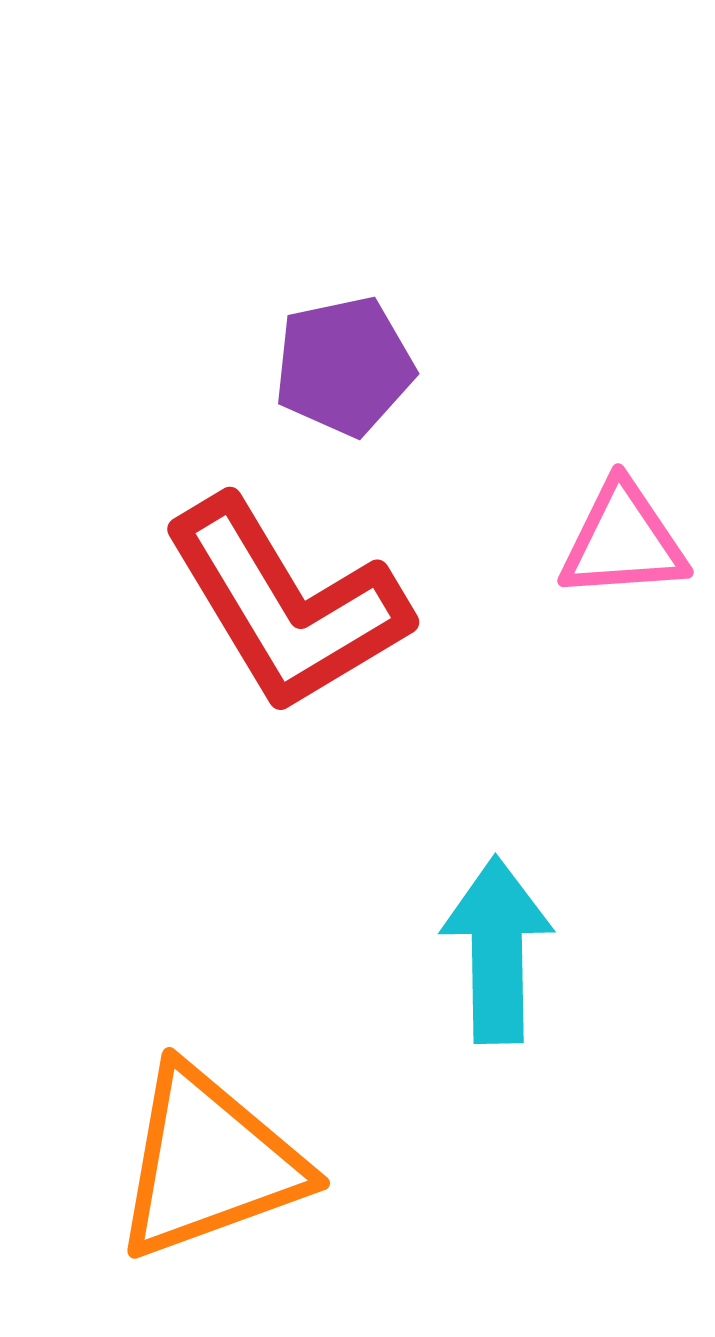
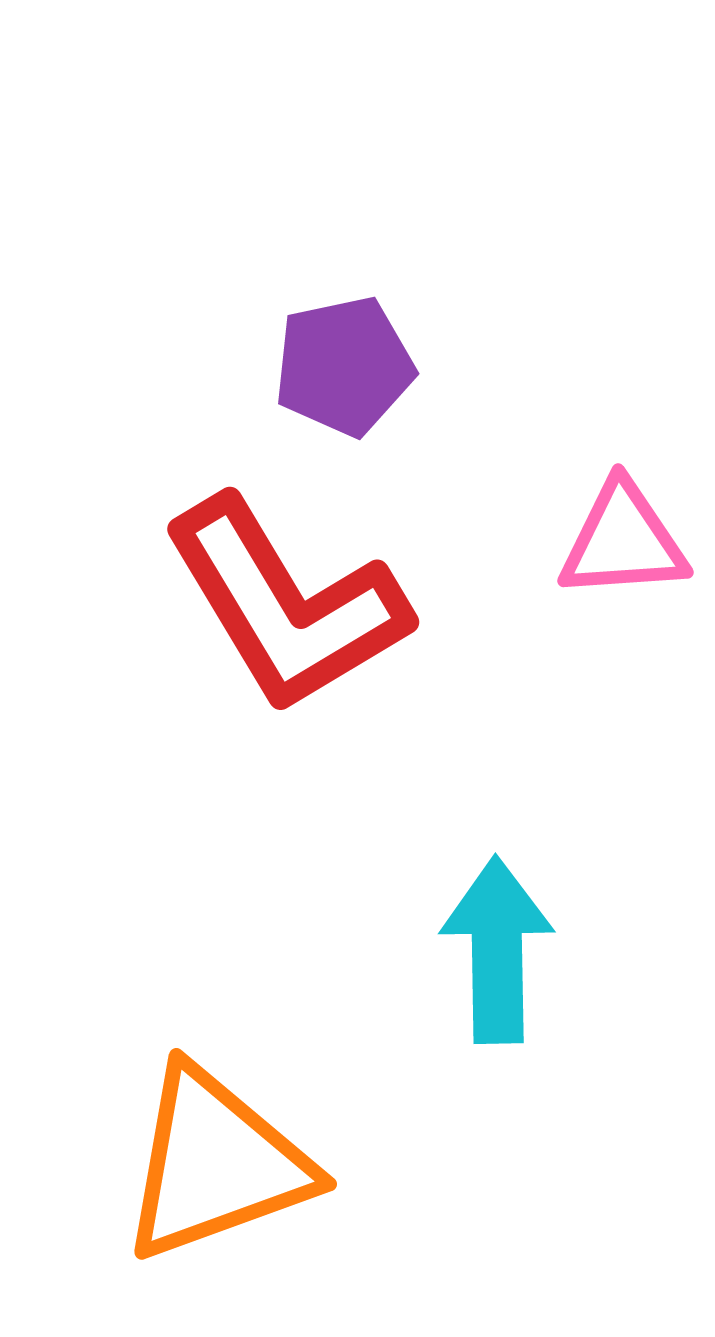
orange triangle: moved 7 px right, 1 px down
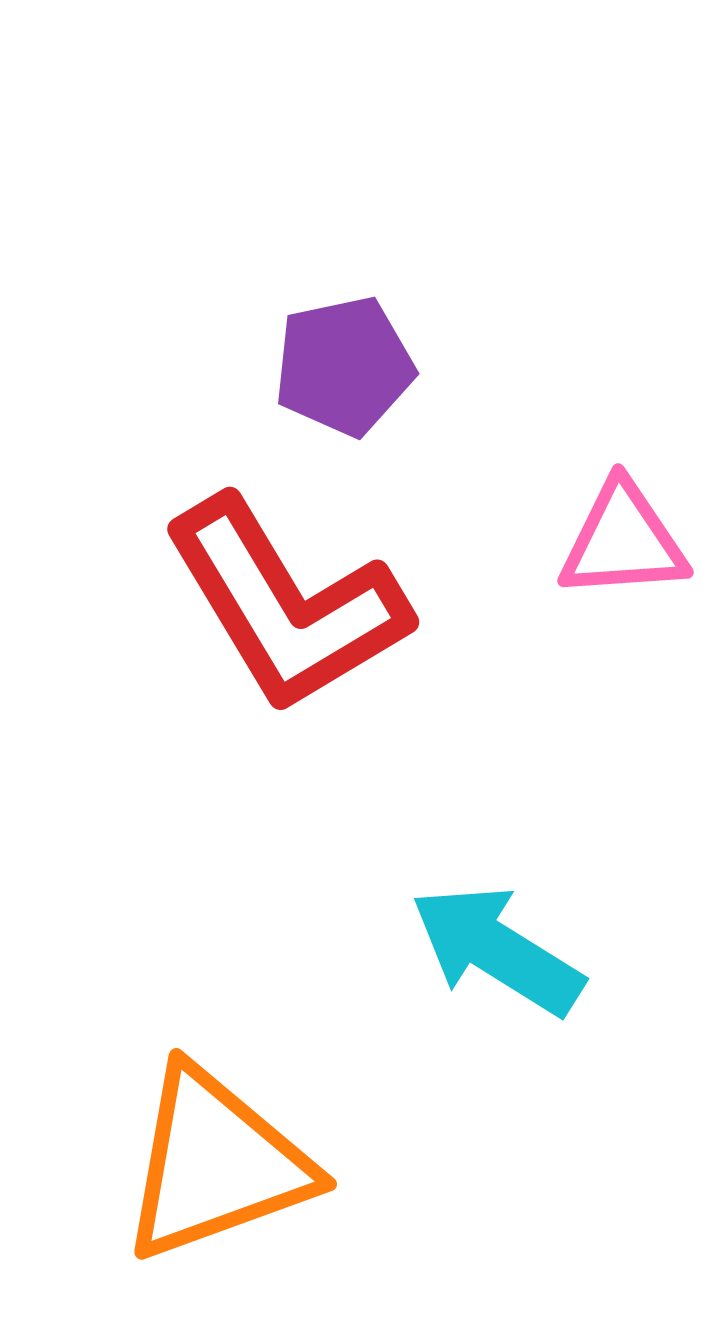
cyan arrow: rotated 57 degrees counterclockwise
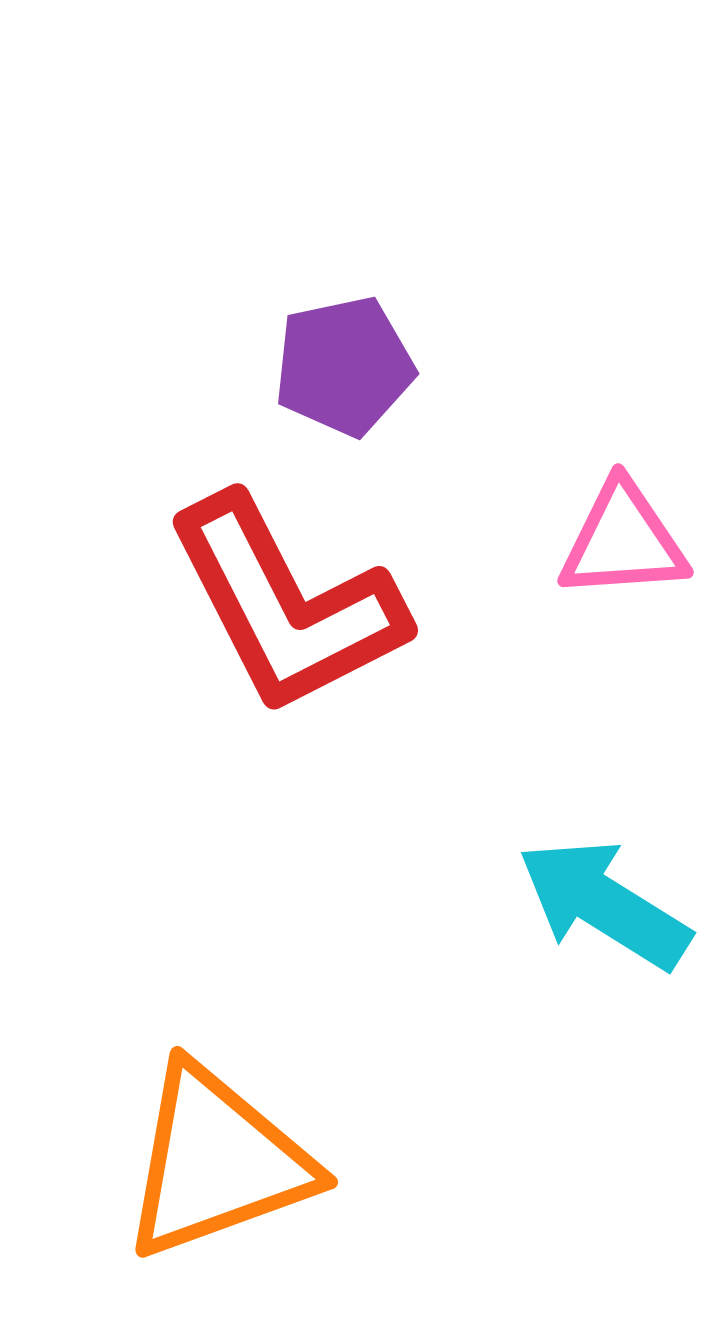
red L-shape: rotated 4 degrees clockwise
cyan arrow: moved 107 px right, 46 px up
orange triangle: moved 1 px right, 2 px up
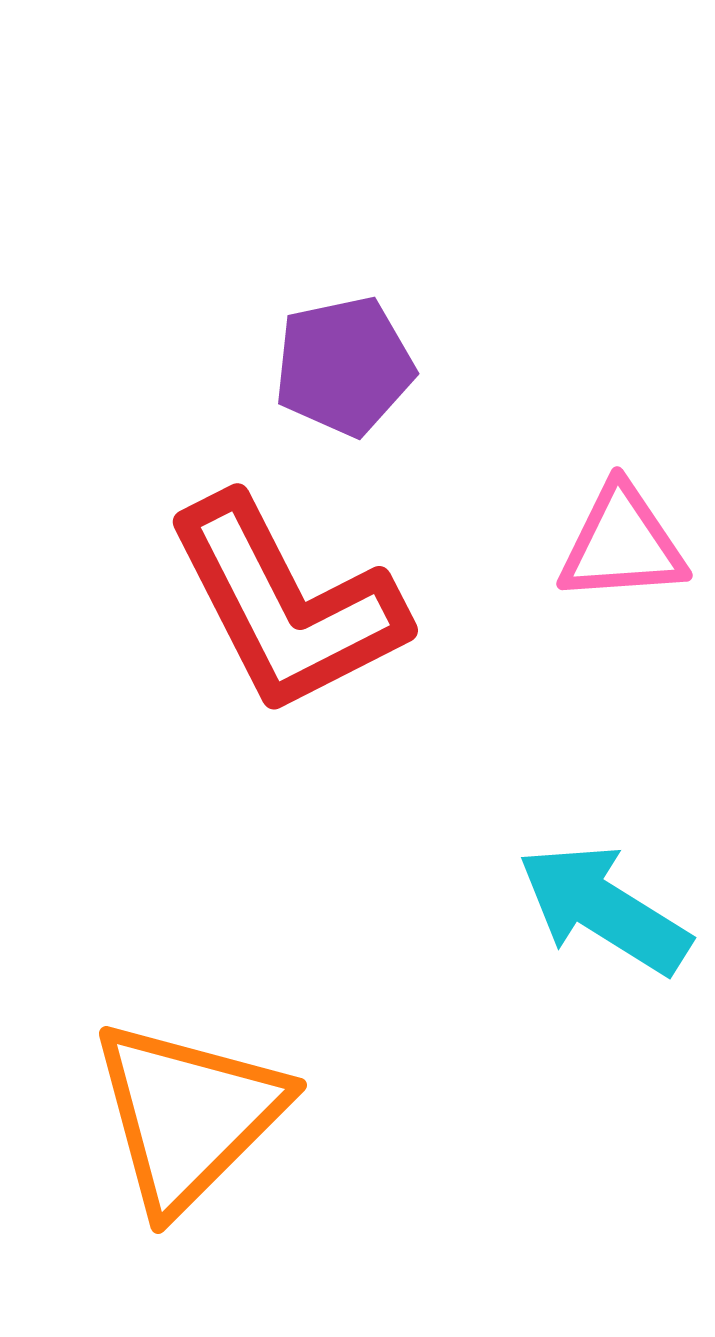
pink triangle: moved 1 px left, 3 px down
cyan arrow: moved 5 px down
orange triangle: moved 29 px left, 47 px up; rotated 25 degrees counterclockwise
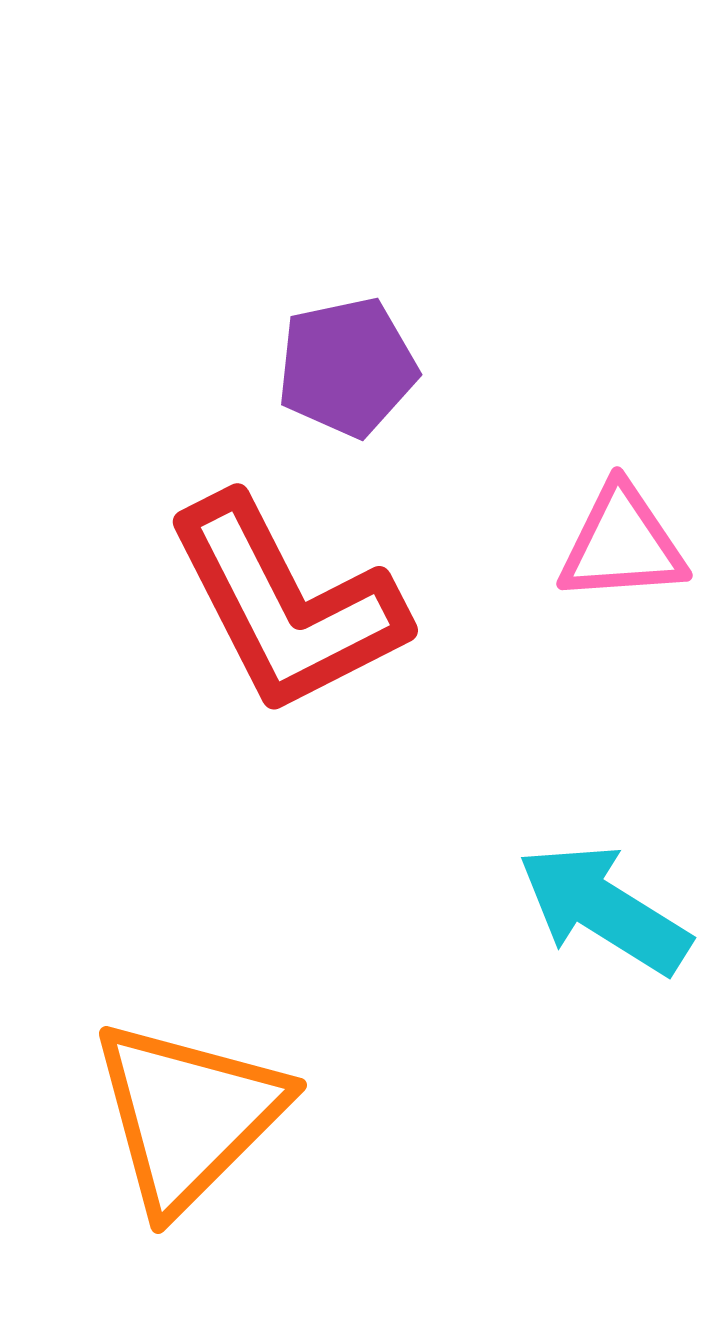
purple pentagon: moved 3 px right, 1 px down
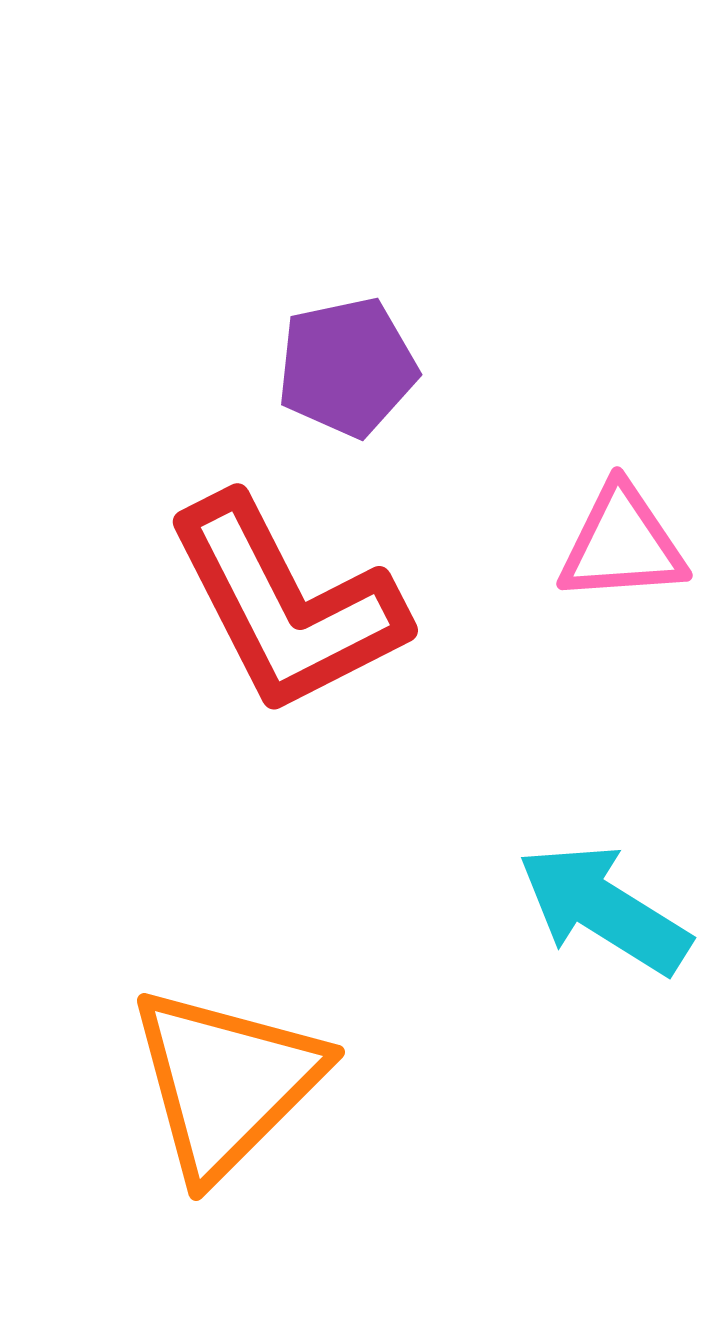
orange triangle: moved 38 px right, 33 px up
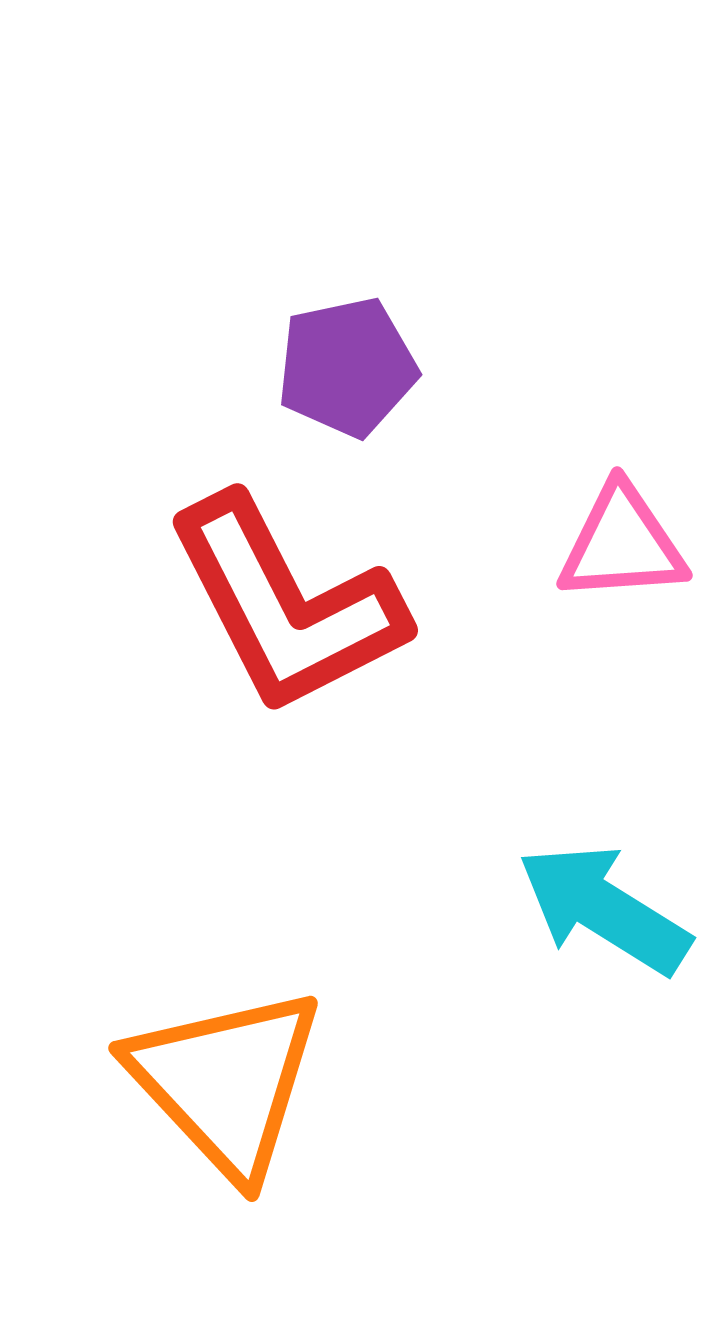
orange triangle: rotated 28 degrees counterclockwise
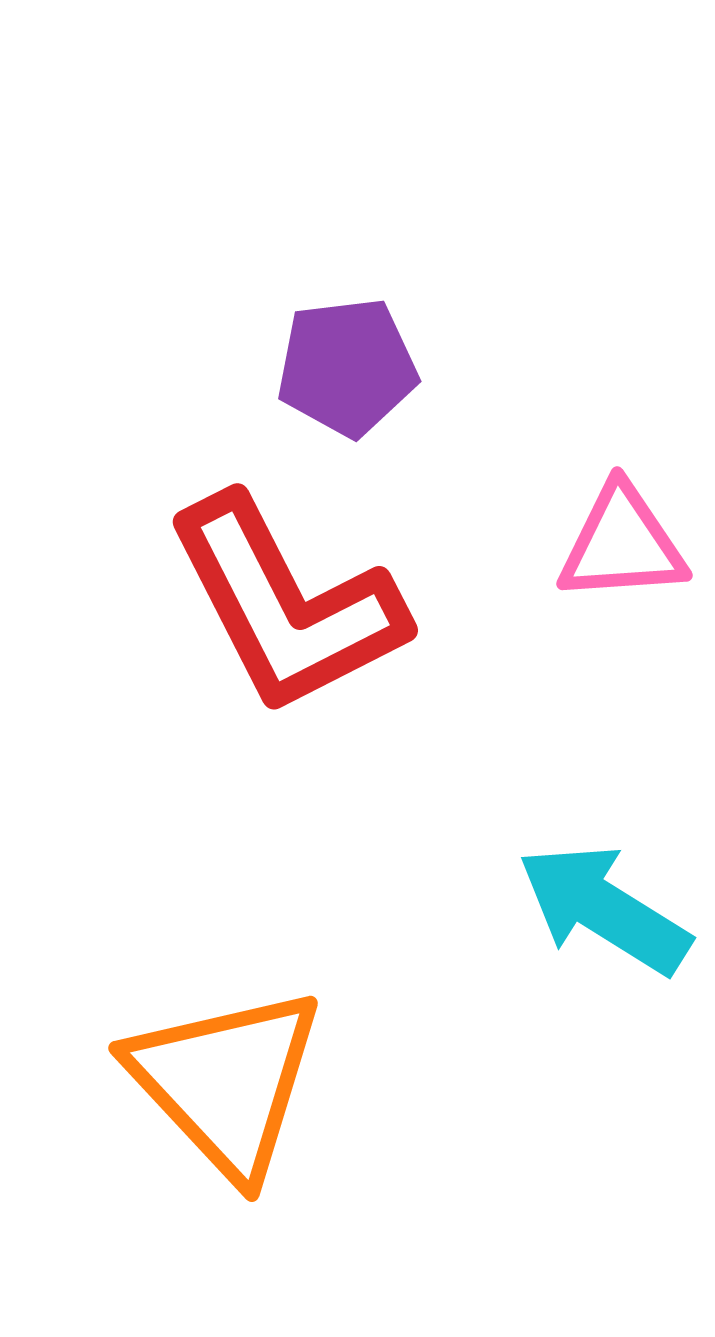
purple pentagon: rotated 5 degrees clockwise
